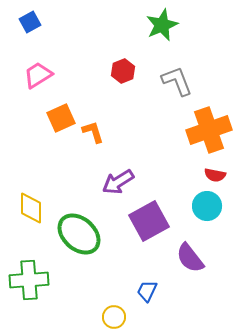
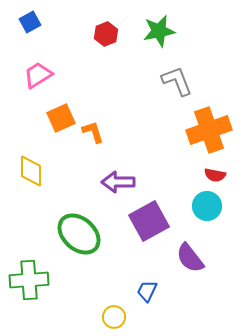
green star: moved 3 px left, 6 px down; rotated 12 degrees clockwise
red hexagon: moved 17 px left, 37 px up
purple arrow: rotated 32 degrees clockwise
yellow diamond: moved 37 px up
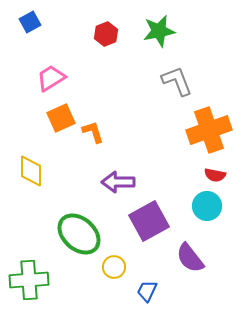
pink trapezoid: moved 13 px right, 3 px down
yellow circle: moved 50 px up
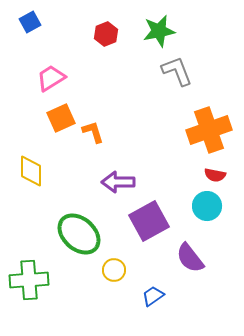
gray L-shape: moved 10 px up
yellow circle: moved 3 px down
blue trapezoid: moved 6 px right, 5 px down; rotated 30 degrees clockwise
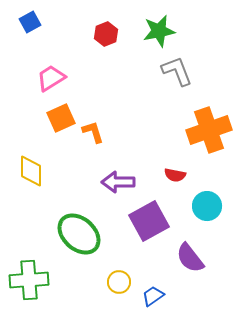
red semicircle: moved 40 px left
yellow circle: moved 5 px right, 12 px down
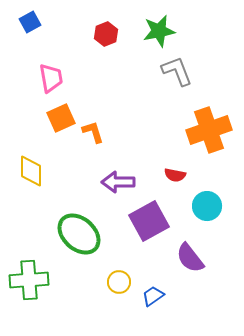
pink trapezoid: rotated 112 degrees clockwise
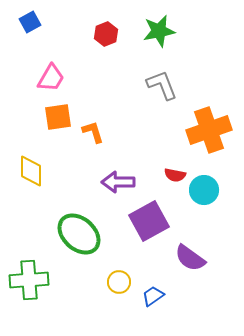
gray L-shape: moved 15 px left, 14 px down
pink trapezoid: rotated 40 degrees clockwise
orange square: moved 3 px left, 1 px up; rotated 16 degrees clockwise
cyan circle: moved 3 px left, 16 px up
purple semicircle: rotated 16 degrees counterclockwise
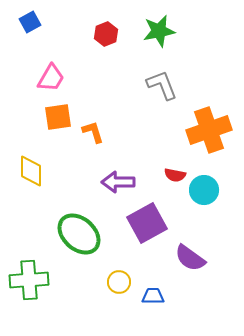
purple square: moved 2 px left, 2 px down
blue trapezoid: rotated 35 degrees clockwise
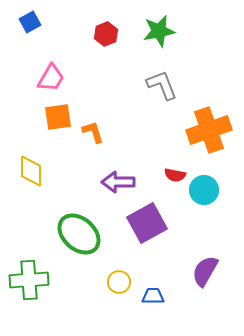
purple semicircle: moved 15 px right, 13 px down; rotated 84 degrees clockwise
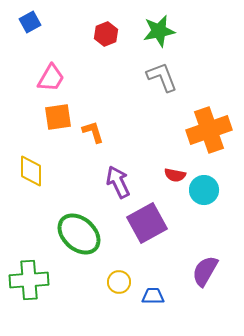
gray L-shape: moved 8 px up
purple arrow: rotated 64 degrees clockwise
